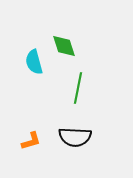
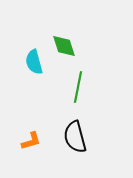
green line: moved 1 px up
black semicircle: rotated 72 degrees clockwise
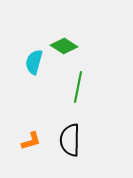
green diamond: rotated 40 degrees counterclockwise
cyan semicircle: rotated 30 degrees clockwise
black semicircle: moved 5 px left, 3 px down; rotated 16 degrees clockwise
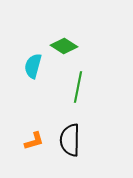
cyan semicircle: moved 1 px left, 4 px down
orange L-shape: moved 3 px right
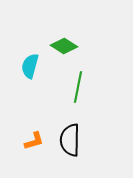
cyan semicircle: moved 3 px left
